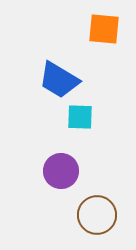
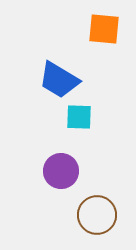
cyan square: moved 1 px left
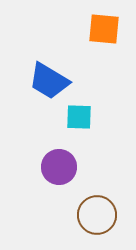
blue trapezoid: moved 10 px left, 1 px down
purple circle: moved 2 px left, 4 px up
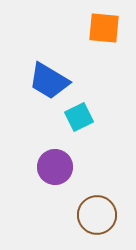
orange square: moved 1 px up
cyan square: rotated 28 degrees counterclockwise
purple circle: moved 4 px left
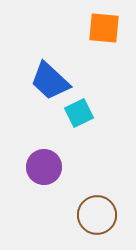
blue trapezoid: moved 1 px right; rotated 12 degrees clockwise
cyan square: moved 4 px up
purple circle: moved 11 px left
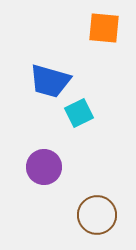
blue trapezoid: rotated 27 degrees counterclockwise
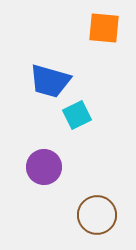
cyan square: moved 2 px left, 2 px down
